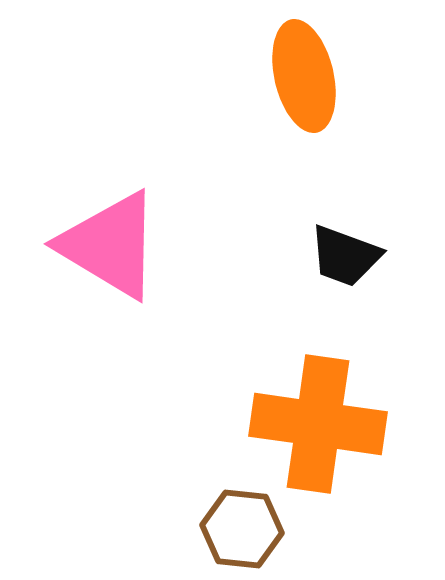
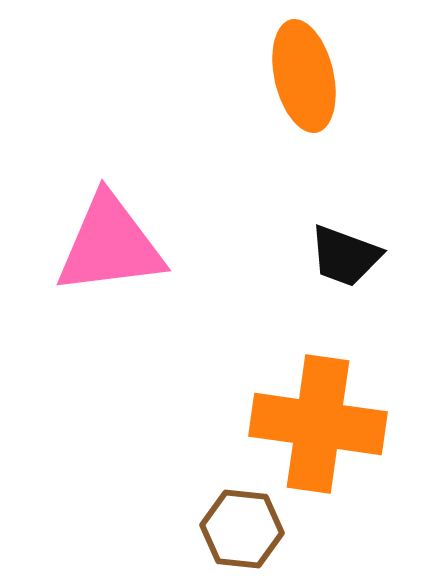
pink triangle: rotated 38 degrees counterclockwise
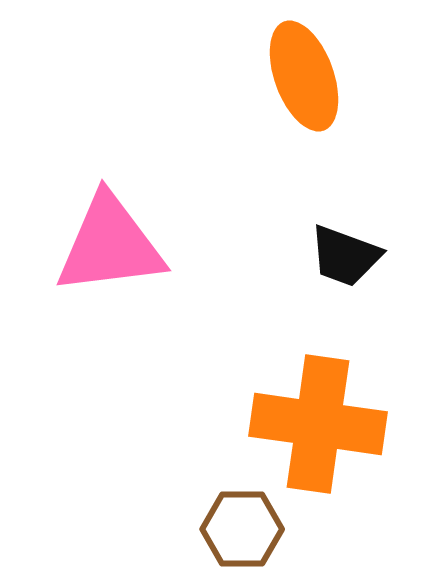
orange ellipse: rotated 7 degrees counterclockwise
brown hexagon: rotated 6 degrees counterclockwise
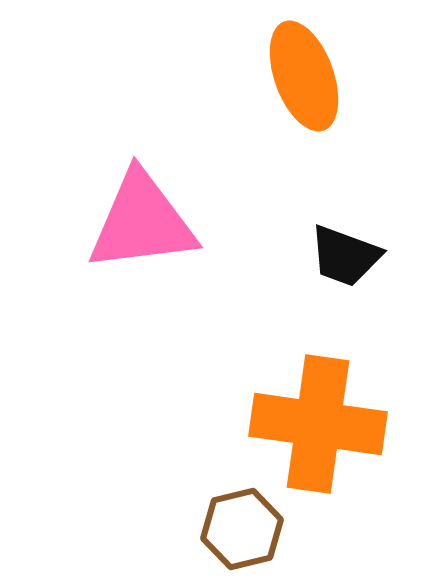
pink triangle: moved 32 px right, 23 px up
brown hexagon: rotated 14 degrees counterclockwise
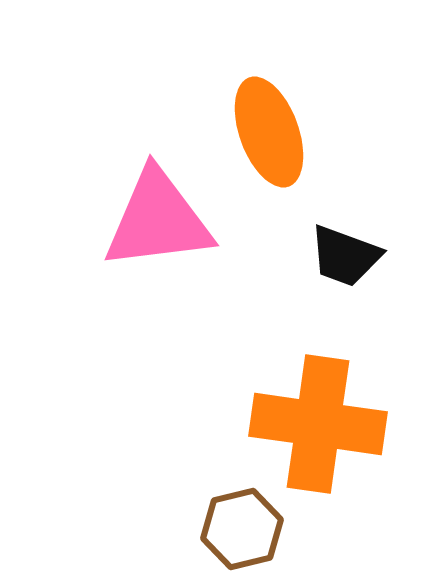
orange ellipse: moved 35 px left, 56 px down
pink triangle: moved 16 px right, 2 px up
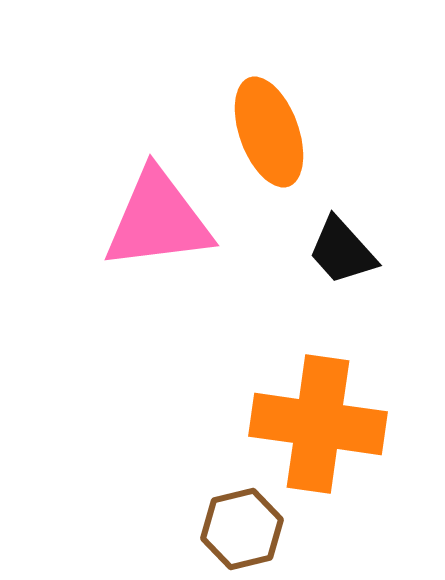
black trapezoid: moved 3 px left, 5 px up; rotated 28 degrees clockwise
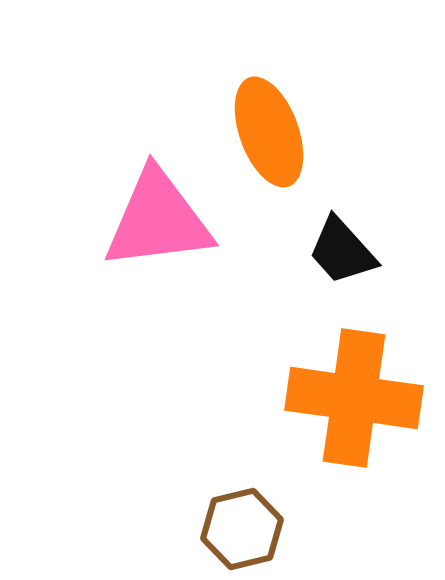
orange cross: moved 36 px right, 26 px up
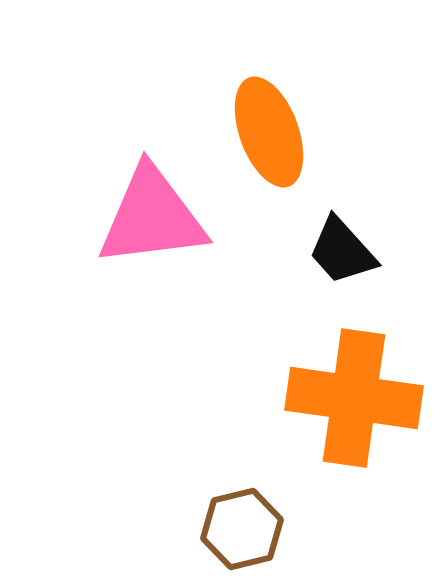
pink triangle: moved 6 px left, 3 px up
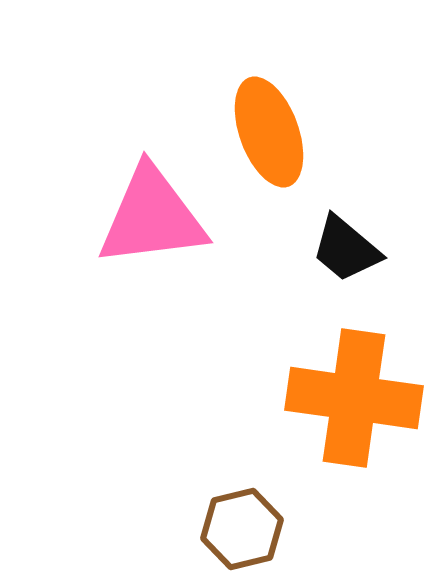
black trapezoid: moved 4 px right, 2 px up; rotated 8 degrees counterclockwise
